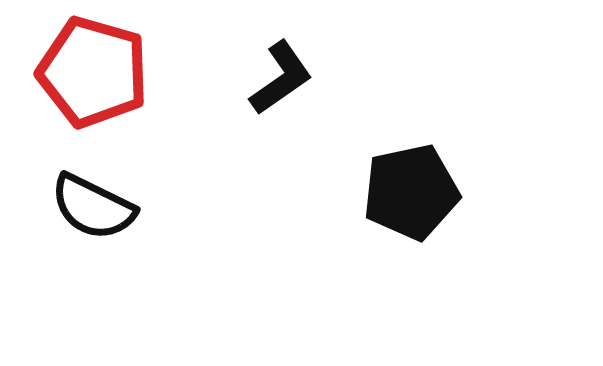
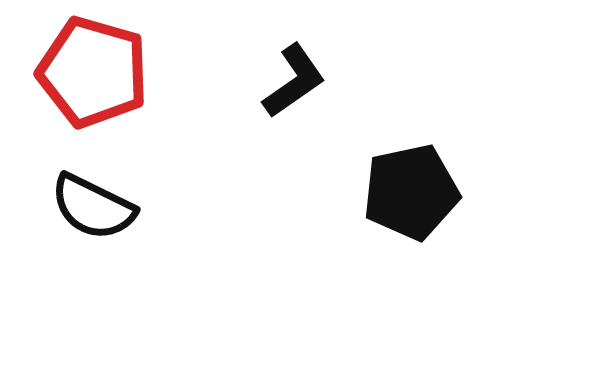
black L-shape: moved 13 px right, 3 px down
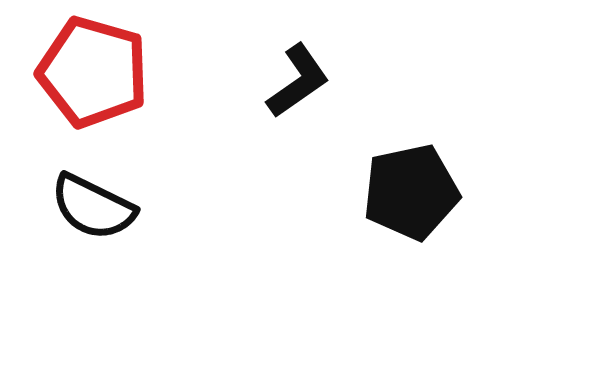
black L-shape: moved 4 px right
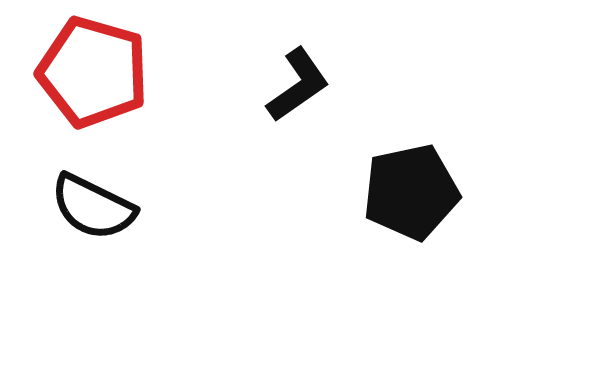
black L-shape: moved 4 px down
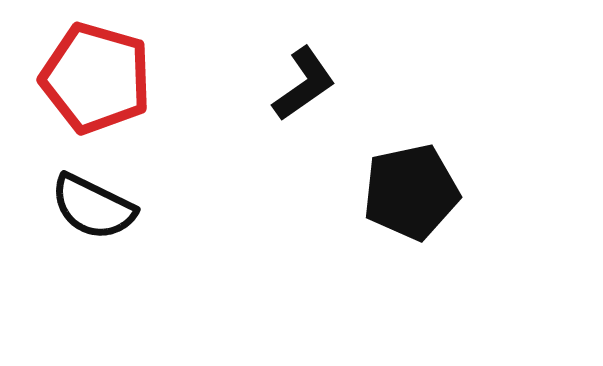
red pentagon: moved 3 px right, 6 px down
black L-shape: moved 6 px right, 1 px up
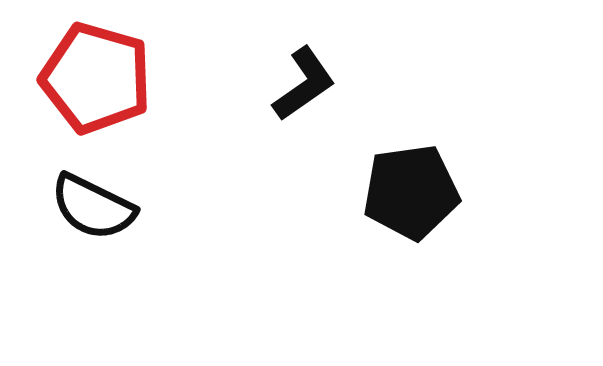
black pentagon: rotated 4 degrees clockwise
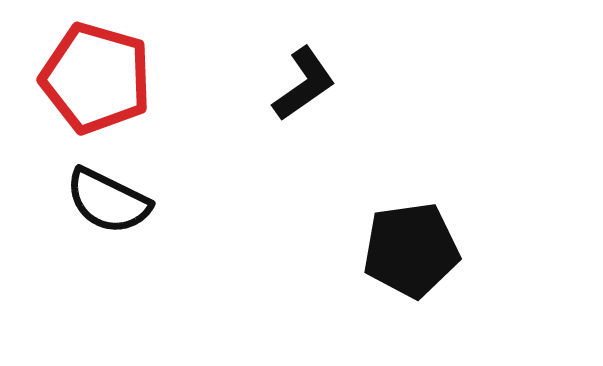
black pentagon: moved 58 px down
black semicircle: moved 15 px right, 6 px up
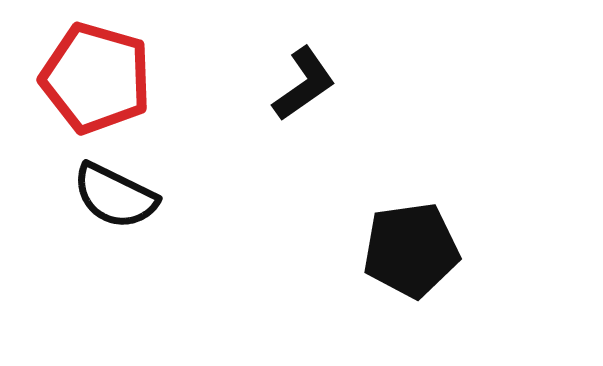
black semicircle: moved 7 px right, 5 px up
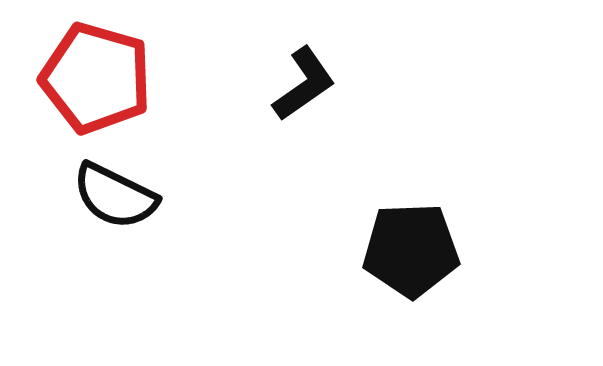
black pentagon: rotated 6 degrees clockwise
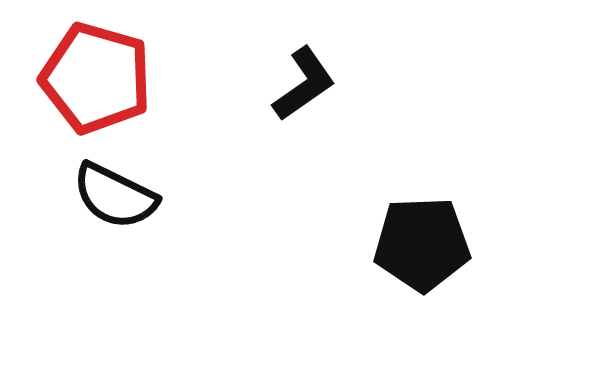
black pentagon: moved 11 px right, 6 px up
